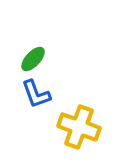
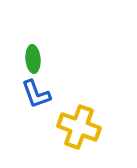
green ellipse: rotated 48 degrees counterclockwise
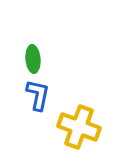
blue L-shape: moved 2 px right, 1 px down; rotated 148 degrees counterclockwise
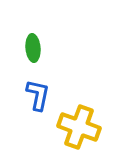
green ellipse: moved 11 px up
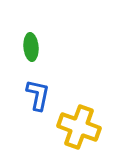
green ellipse: moved 2 px left, 1 px up
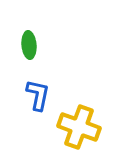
green ellipse: moved 2 px left, 2 px up
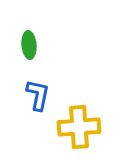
yellow cross: rotated 24 degrees counterclockwise
